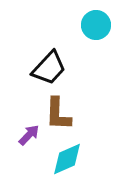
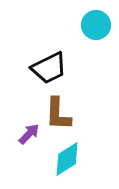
black trapezoid: rotated 21 degrees clockwise
purple arrow: moved 1 px up
cyan diamond: rotated 9 degrees counterclockwise
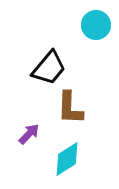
black trapezoid: rotated 24 degrees counterclockwise
brown L-shape: moved 12 px right, 6 px up
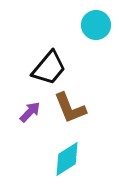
brown L-shape: rotated 24 degrees counterclockwise
purple arrow: moved 1 px right, 22 px up
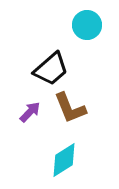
cyan circle: moved 9 px left
black trapezoid: moved 2 px right, 1 px down; rotated 9 degrees clockwise
cyan diamond: moved 3 px left, 1 px down
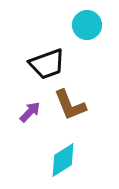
black trapezoid: moved 4 px left, 5 px up; rotated 21 degrees clockwise
brown L-shape: moved 3 px up
cyan diamond: moved 1 px left
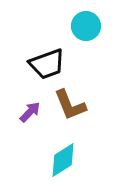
cyan circle: moved 1 px left, 1 px down
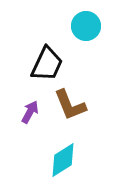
black trapezoid: rotated 45 degrees counterclockwise
purple arrow: rotated 15 degrees counterclockwise
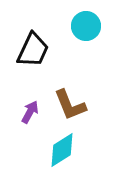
black trapezoid: moved 14 px left, 14 px up
cyan diamond: moved 1 px left, 10 px up
